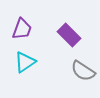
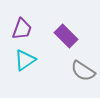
purple rectangle: moved 3 px left, 1 px down
cyan triangle: moved 2 px up
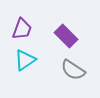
gray semicircle: moved 10 px left, 1 px up
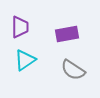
purple trapezoid: moved 2 px left, 2 px up; rotated 20 degrees counterclockwise
purple rectangle: moved 1 px right, 2 px up; rotated 55 degrees counterclockwise
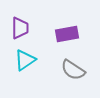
purple trapezoid: moved 1 px down
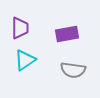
gray semicircle: rotated 25 degrees counterclockwise
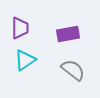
purple rectangle: moved 1 px right
gray semicircle: rotated 150 degrees counterclockwise
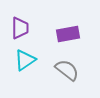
gray semicircle: moved 6 px left
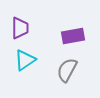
purple rectangle: moved 5 px right, 2 px down
gray semicircle: rotated 100 degrees counterclockwise
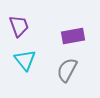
purple trapezoid: moved 1 px left, 2 px up; rotated 20 degrees counterclockwise
cyan triangle: rotated 35 degrees counterclockwise
